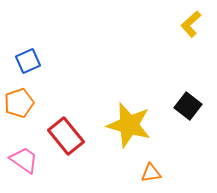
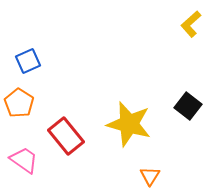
orange pentagon: rotated 20 degrees counterclockwise
yellow star: moved 1 px up
orange triangle: moved 1 px left, 3 px down; rotated 50 degrees counterclockwise
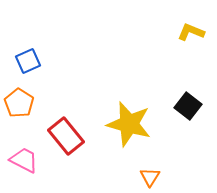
yellow L-shape: moved 8 px down; rotated 64 degrees clockwise
pink trapezoid: rotated 8 degrees counterclockwise
orange triangle: moved 1 px down
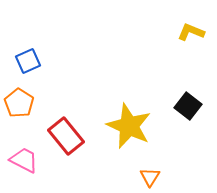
yellow star: moved 2 px down; rotated 9 degrees clockwise
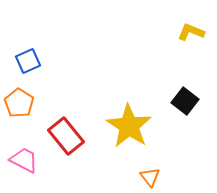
black square: moved 3 px left, 5 px up
yellow star: rotated 9 degrees clockwise
orange triangle: rotated 10 degrees counterclockwise
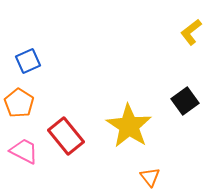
yellow L-shape: rotated 60 degrees counterclockwise
black square: rotated 16 degrees clockwise
pink trapezoid: moved 9 px up
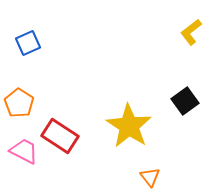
blue square: moved 18 px up
red rectangle: moved 6 px left; rotated 18 degrees counterclockwise
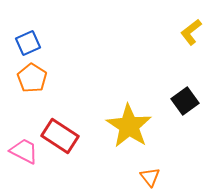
orange pentagon: moved 13 px right, 25 px up
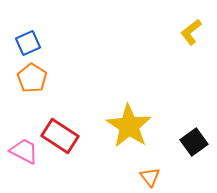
black square: moved 9 px right, 41 px down
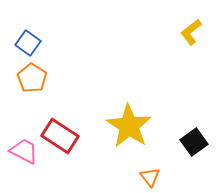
blue square: rotated 30 degrees counterclockwise
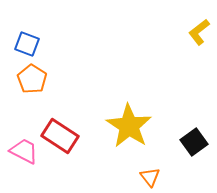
yellow L-shape: moved 8 px right
blue square: moved 1 px left, 1 px down; rotated 15 degrees counterclockwise
orange pentagon: moved 1 px down
